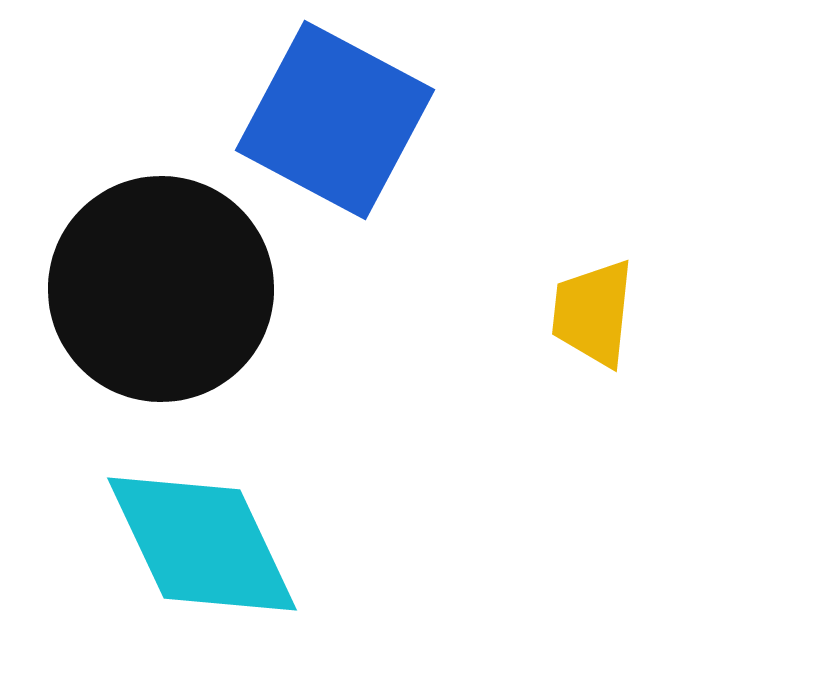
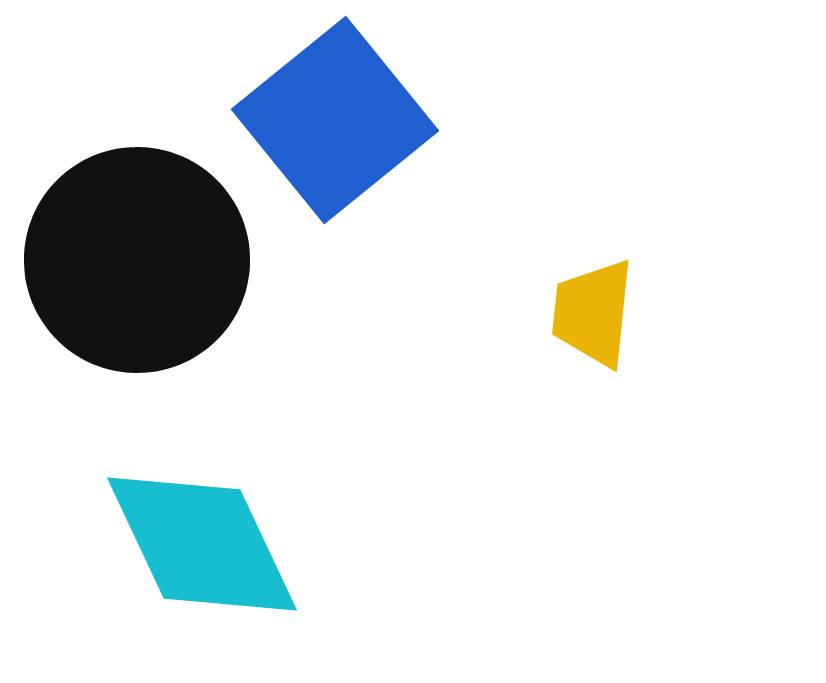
blue square: rotated 23 degrees clockwise
black circle: moved 24 px left, 29 px up
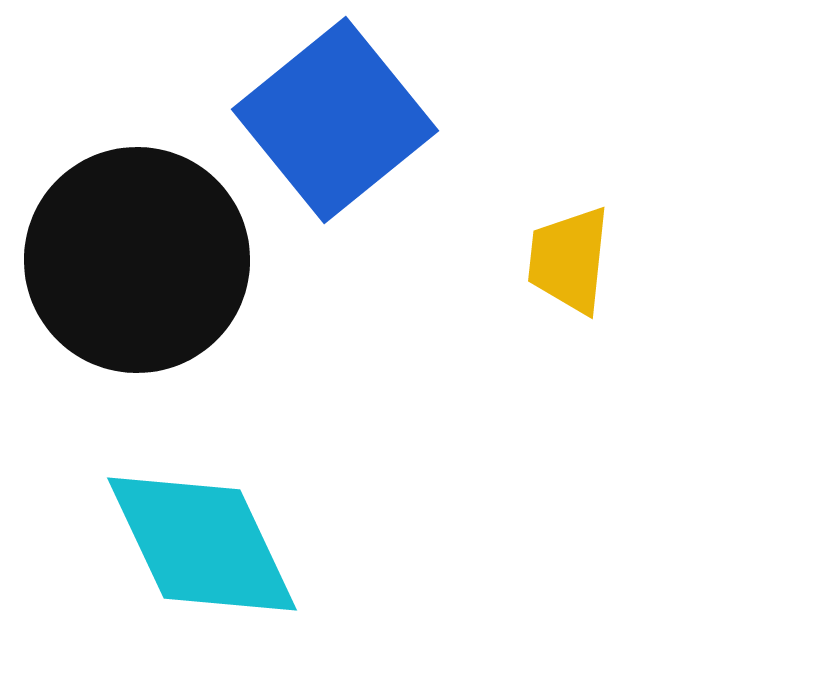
yellow trapezoid: moved 24 px left, 53 px up
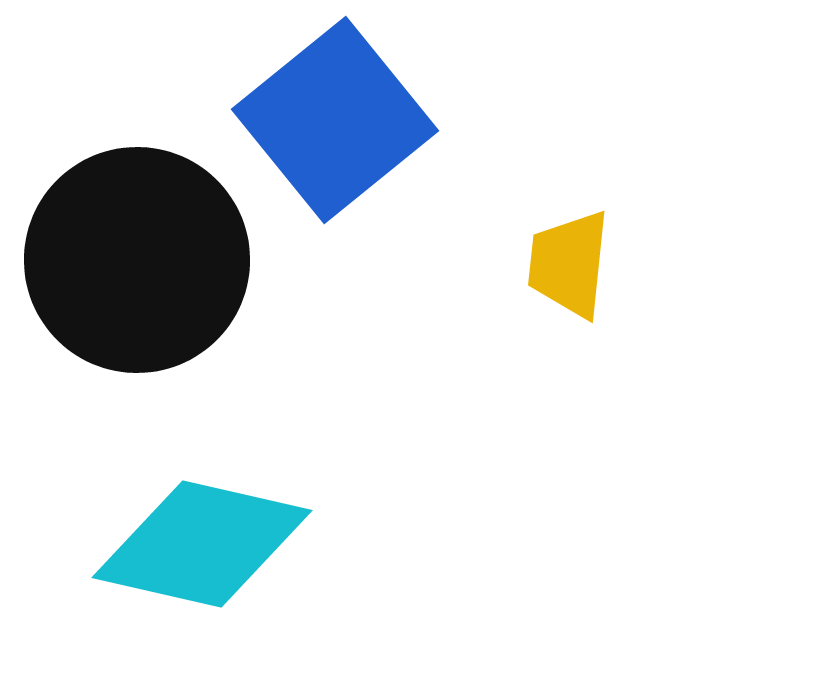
yellow trapezoid: moved 4 px down
cyan diamond: rotated 52 degrees counterclockwise
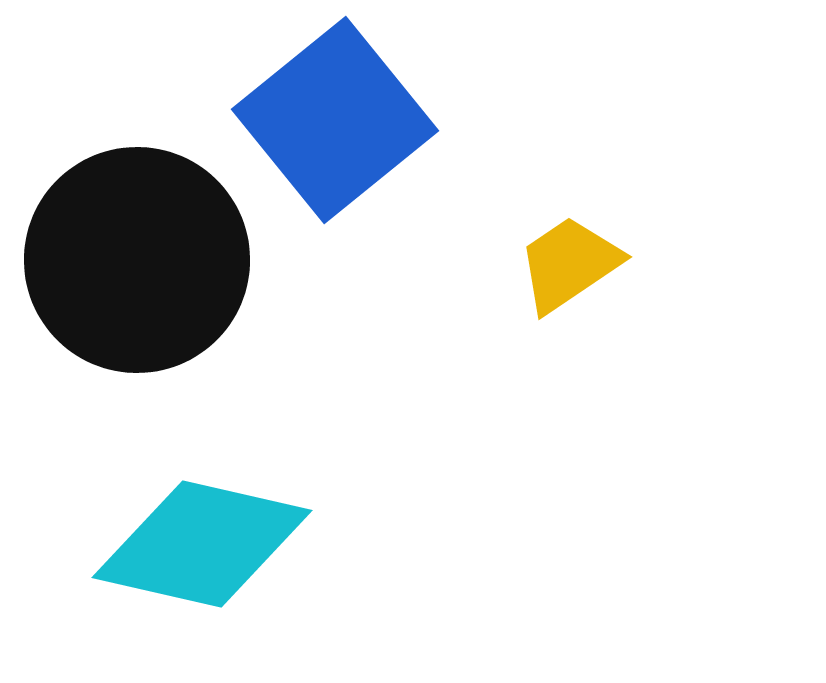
yellow trapezoid: rotated 50 degrees clockwise
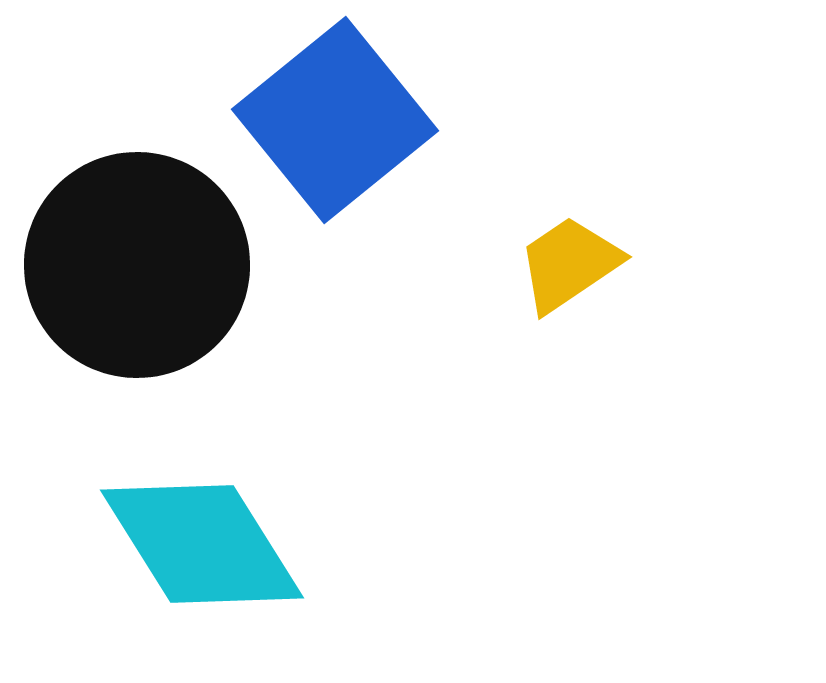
black circle: moved 5 px down
cyan diamond: rotated 45 degrees clockwise
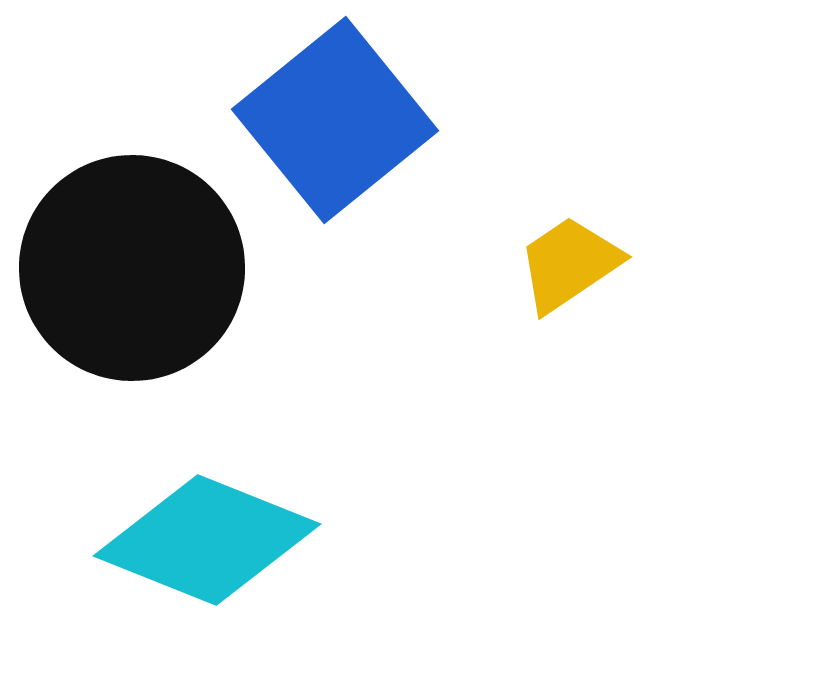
black circle: moved 5 px left, 3 px down
cyan diamond: moved 5 px right, 4 px up; rotated 36 degrees counterclockwise
